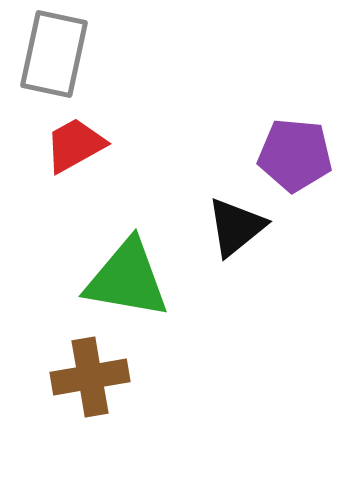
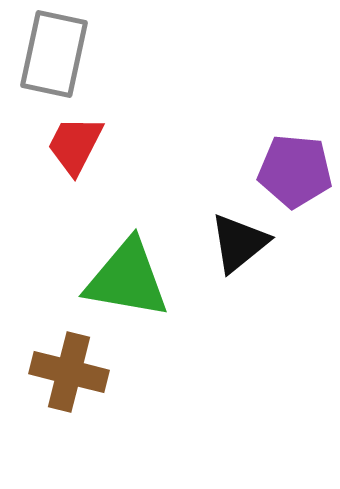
red trapezoid: rotated 34 degrees counterclockwise
purple pentagon: moved 16 px down
black triangle: moved 3 px right, 16 px down
brown cross: moved 21 px left, 5 px up; rotated 24 degrees clockwise
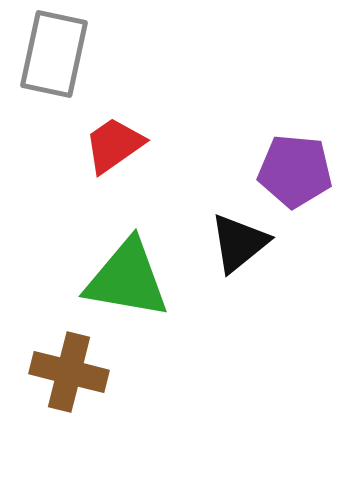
red trapezoid: moved 39 px right; rotated 28 degrees clockwise
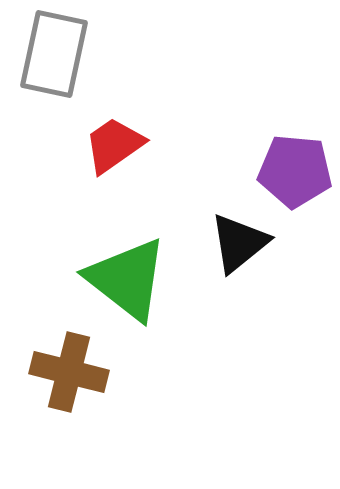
green triangle: rotated 28 degrees clockwise
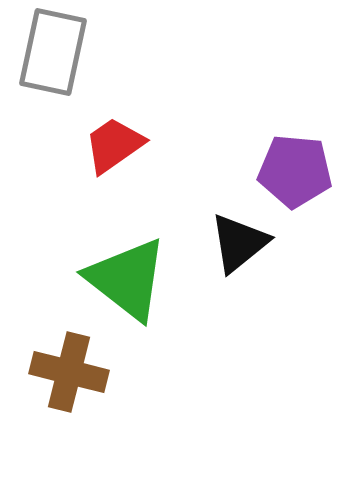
gray rectangle: moved 1 px left, 2 px up
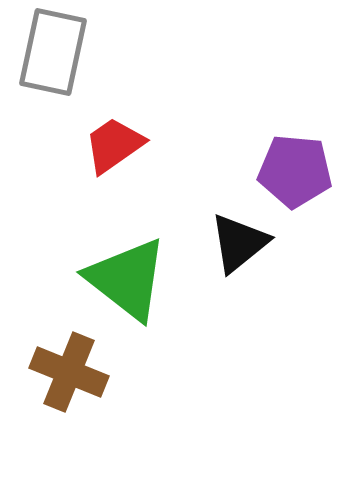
brown cross: rotated 8 degrees clockwise
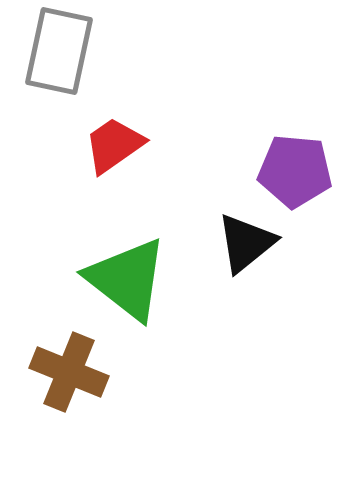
gray rectangle: moved 6 px right, 1 px up
black triangle: moved 7 px right
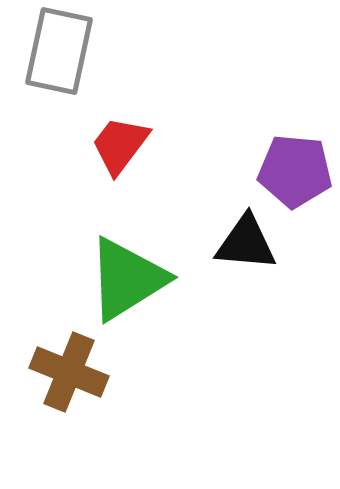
red trapezoid: moved 6 px right; rotated 18 degrees counterclockwise
black triangle: rotated 44 degrees clockwise
green triangle: rotated 50 degrees clockwise
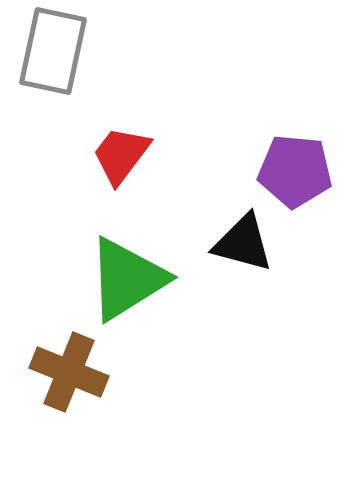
gray rectangle: moved 6 px left
red trapezoid: moved 1 px right, 10 px down
black triangle: moved 3 px left; rotated 10 degrees clockwise
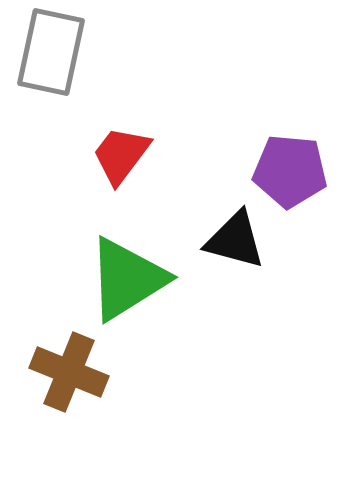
gray rectangle: moved 2 px left, 1 px down
purple pentagon: moved 5 px left
black triangle: moved 8 px left, 3 px up
